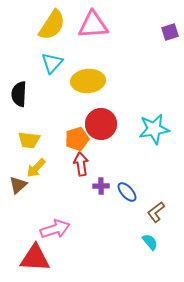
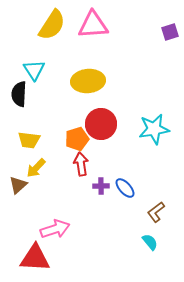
cyan triangle: moved 18 px left, 7 px down; rotated 15 degrees counterclockwise
blue ellipse: moved 2 px left, 4 px up
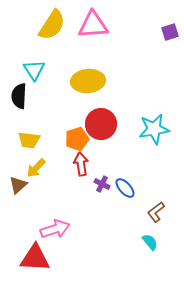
black semicircle: moved 2 px down
purple cross: moved 1 px right, 2 px up; rotated 28 degrees clockwise
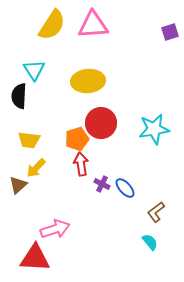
red circle: moved 1 px up
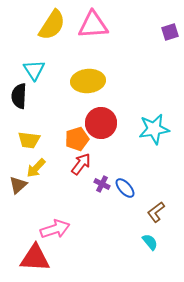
red arrow: rotated 45 degrees clockwise
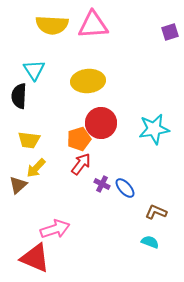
yellow semicircle: rotated 60 degrees clockwise
orange pentagon: moved 2 px right
brown L-shape: rotated 60 degrees clockwise
cyan semicircle: rotated 30 degrees counterclockwise
red triangle: rotated 20 degrees clockwise
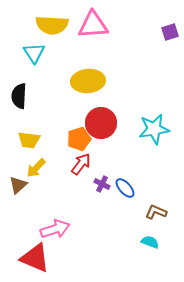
cyan triangle: moved 17 px up
